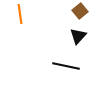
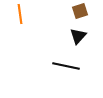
brown square: rotated 21 degrees clockwise
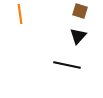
brown square: rotated 35 degrees clockwise
black line: moved 1 px right, 1 px up
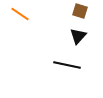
orange line: rotated 48 degrees counterclockwise
